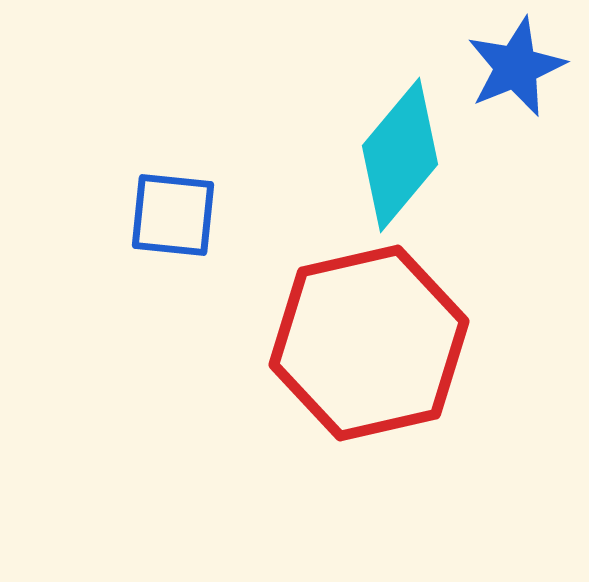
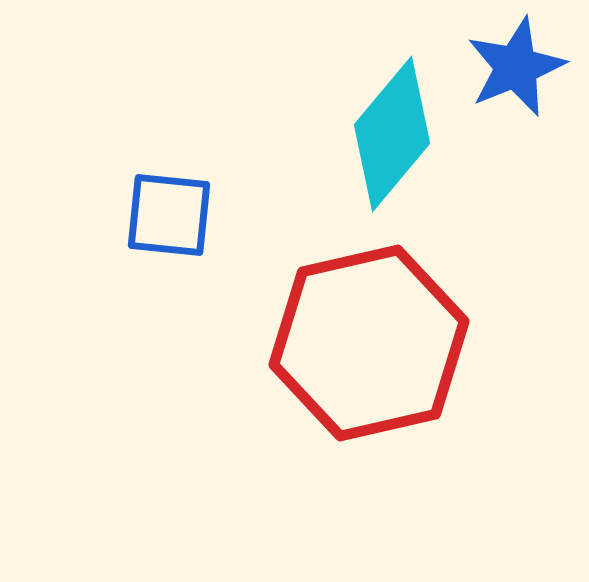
cyan diamond: moved 8 px left, 21 px up
blue square: moved 4 px left
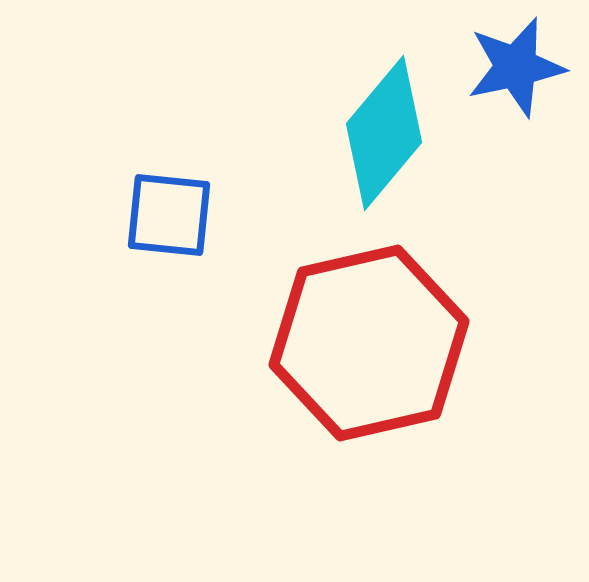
blue star: rotated 10 degrees clockwise
cyan diamond: moved 8 px left, 1 px up
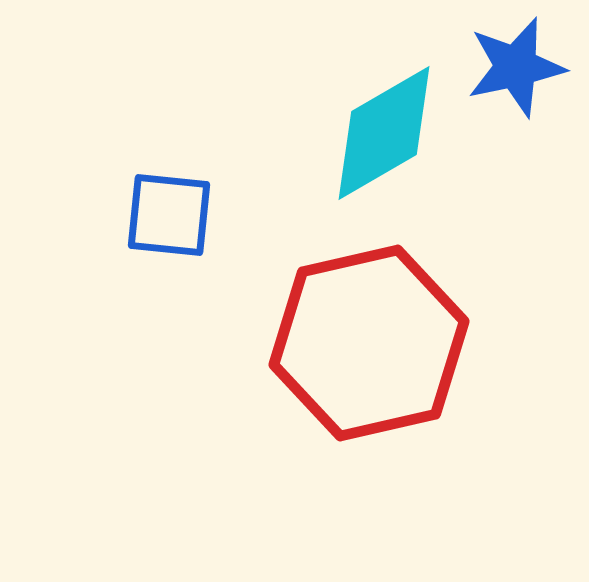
cyan diamond: rotated 20 degrees clockwise
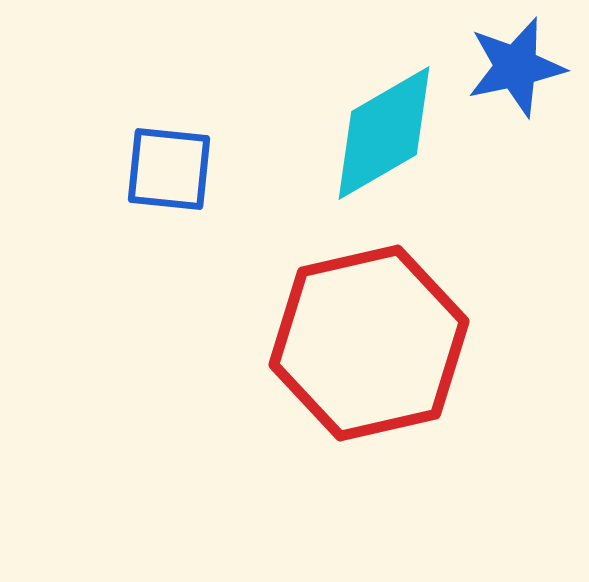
blue square: moved 46 px up
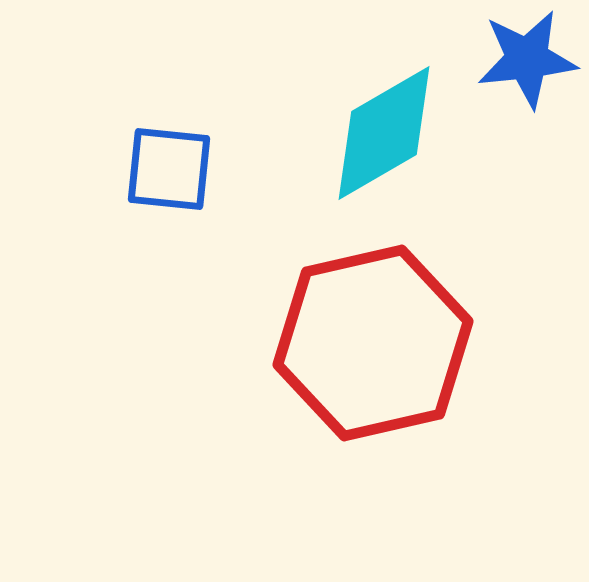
blue star: moved 11 px right, 8 px up; rotated 6 degrees clockwise
red hexagon: moved 4 px right
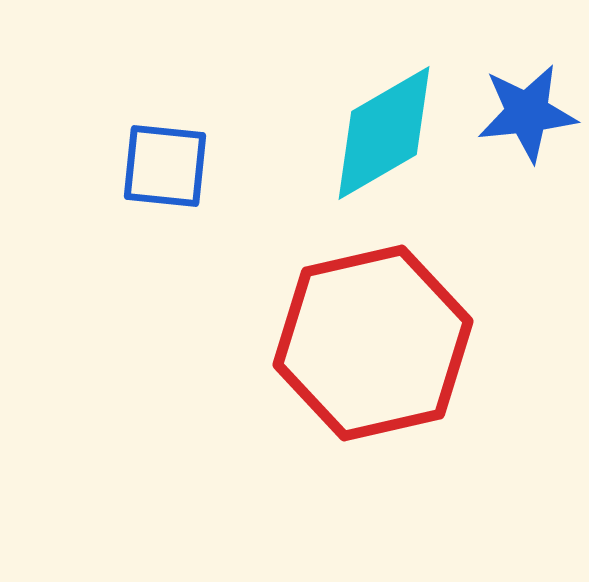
blue star: moved 54 px down
blue square: moved 4 px left, 3 px up
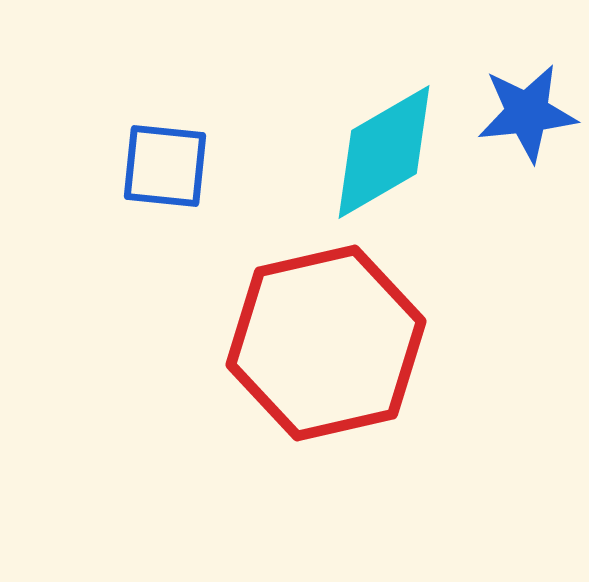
cyan diamond: moved 19 px down
red hexagon: moved 47 px left
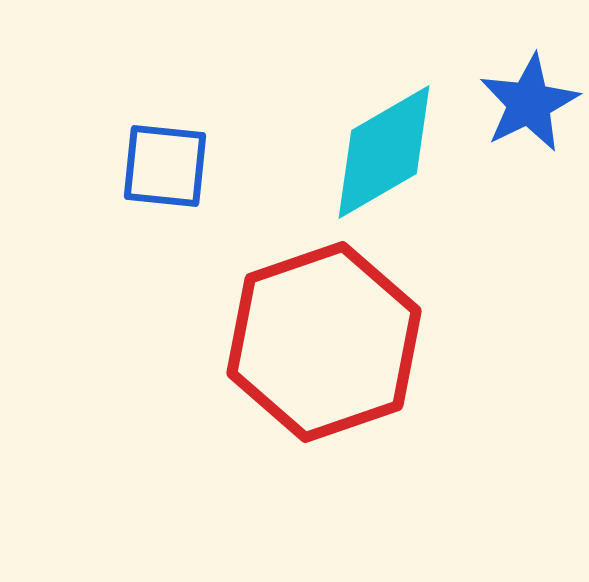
blue star: moved 2 px right, 10 px up; rotated 20 degrees counterclockwise
red hexagon: moved 2 px left, 1 px up; rotated 6 degrees counterclockwise
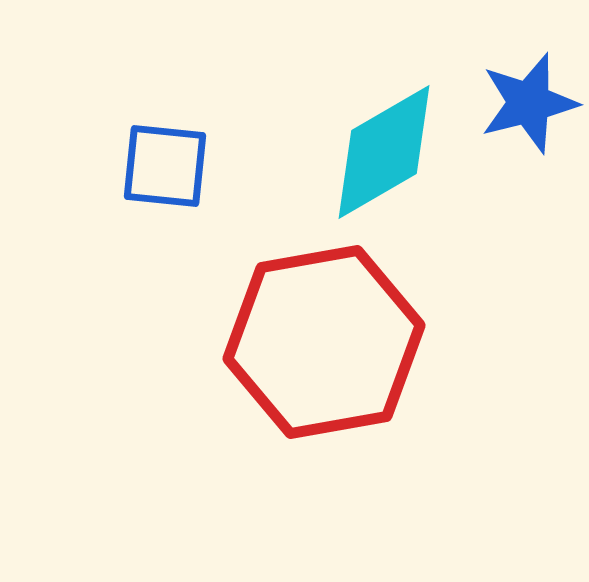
blue star: rotated 12 degrees clockwise
red hexagon: rotated 9 degrees clockwise
